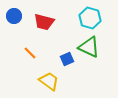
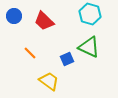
cyan hexagon: moved 4 px up
red trapezoid: moved 1 px up; rotated 30 degrees clockwise
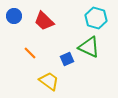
cyan hexagon: moved 6 px right, 4 px down
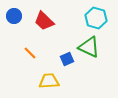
yellow trapezoid: rotated 40 degrees counterclockwise
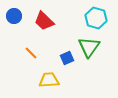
green triangle: rotated 40 degrees clockwise
orange line: moved 1 px right
blue square: moved 1 px up
yellow trapezoid: moved 1 px up
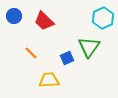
cyan hexagon: moved 7 px right; rotated 20 degrees clockwise
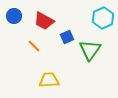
red trapezoid: rotated 15 degrees counterclockwise
green triangle: moved 1 px right, 3 px down
orange line: moved 3 px right, 7 px up
blue square: moved 21 px up
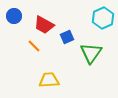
red trapezoid: moved 4 px down
green triangle: moved 1 px right, 3 px down
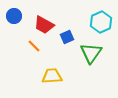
cyan hexagon: moved 2 px left, 4 px down
yellow trapezoid: moved 3 px right, 4 px up
